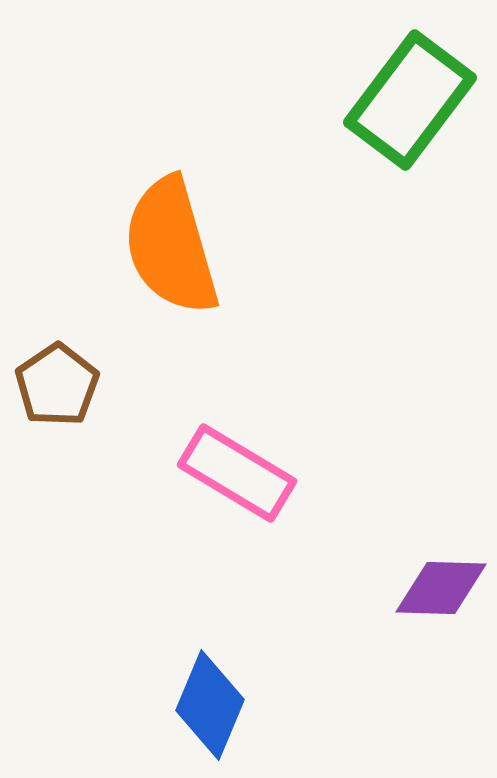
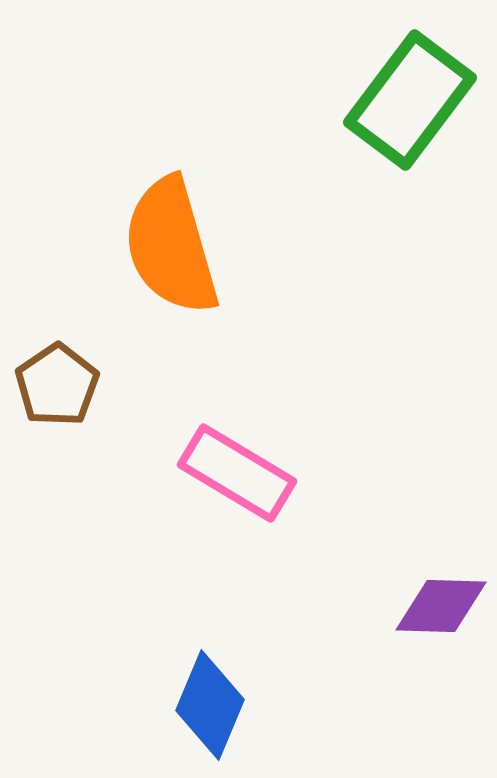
purple diamond: moved 18 px down
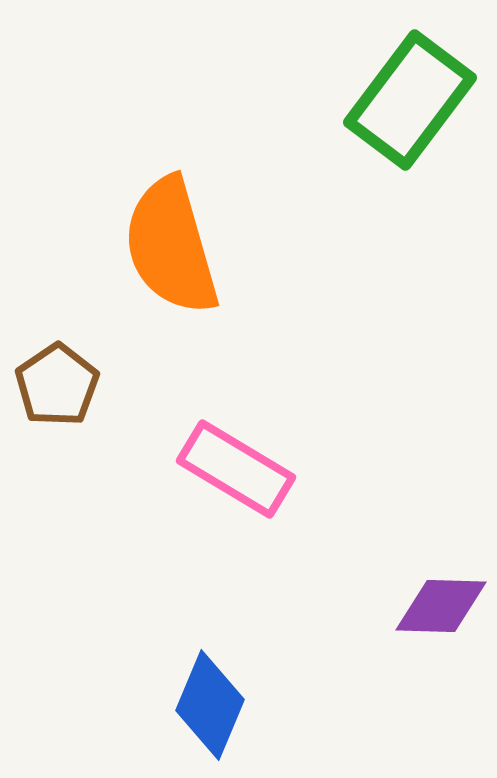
pink rectangle: moved 1 px left, 4 px up
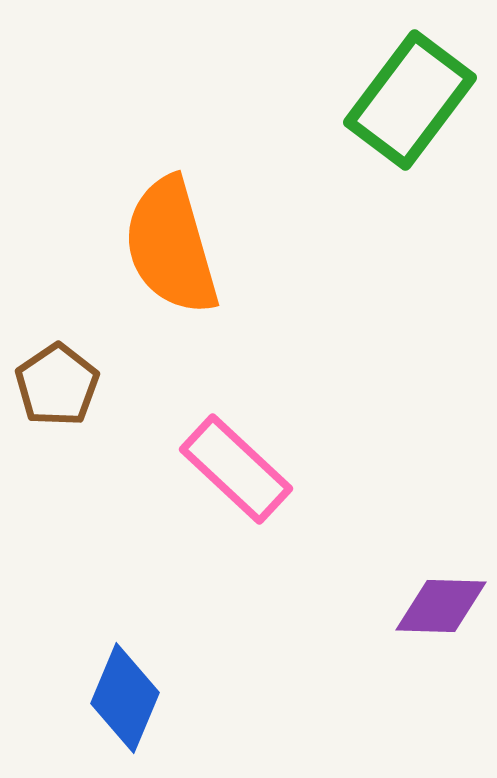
pink rectangle: rotated 12 degrees clockwise
blue diamond: moved 85 px left, 7 px up
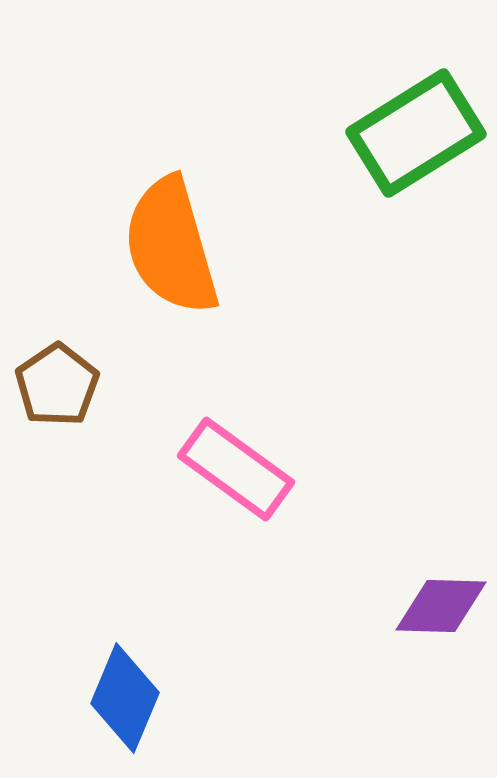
green rectangle: moved 6 px right, 33 px down; rotated 21 degrees clockwise
pink rectangle: rotated 7 degrees counterclockwise
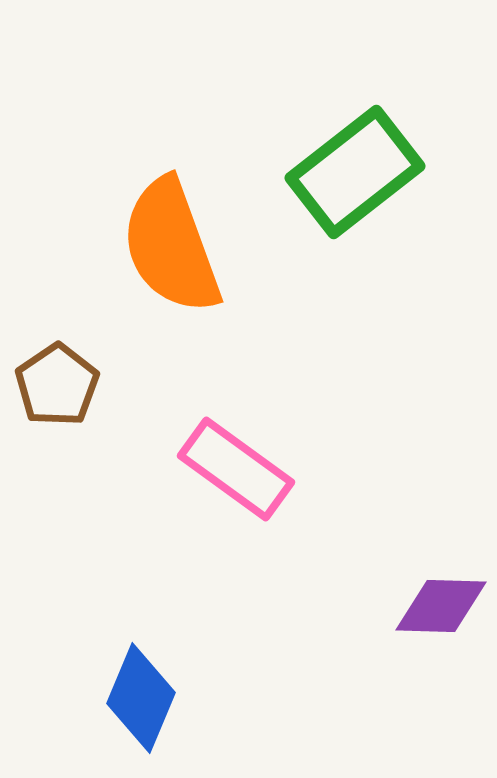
green rectangle: moved 61 px left, 39 px down; rotated 6 degrees counterclockwise
orange semicircle: rotated 4 degrees counterclockwise
blue diamond: moved 16 px right
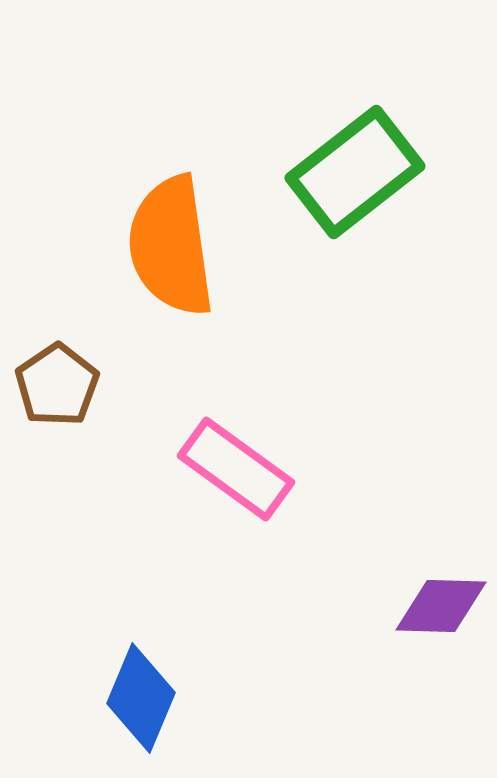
orange semicircle: rotated 12 degrees clockwise
